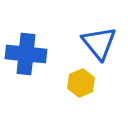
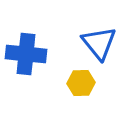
yellow hexagon: rotated 20 degrees clockwise
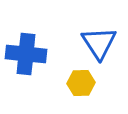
blue triangle: rotated 6 degrees clockwise
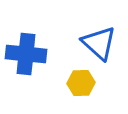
blue triangle: rotated 15 degrees counterclockwise
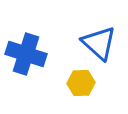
blue cross: rotated 12 degrees clockwise
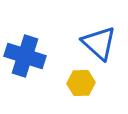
blue cross: moved 1 px left, 2 px down
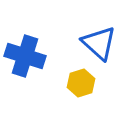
yellow hexagon: rotated 16 degrees counterclockwise
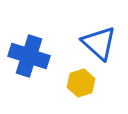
blue cross: moved 4 px right
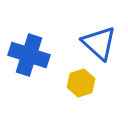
blue cross: moved 1 px up
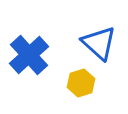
blue cross: rotated 30 degrees clockwise
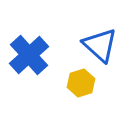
blue triangle: moved 1 px right, 2 px down
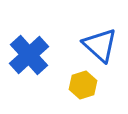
yellow hexagon: moved 2 px right, 2 px down
